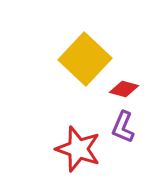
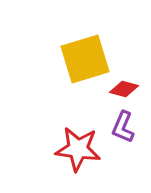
yellow square: rotated 30 degrees clockwise
red star: rotated 12 degrees counterclockwise
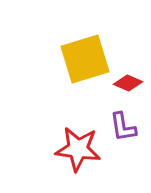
red diamond: moved 4 px right, 6 px up; rotated 8 degrees clockwise
purple L-shape: rotated 32 degrees counterclockwise
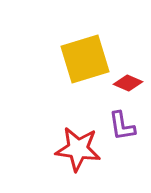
purple L-shape: moved 1 px left, 1 px up
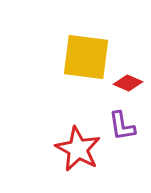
yellow square: moved 1 px right, 2 px up; rotated 24 degrees clockwise
red star: rotated 21 degrees clockwise
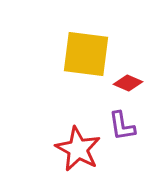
yellow square: moved 3 px up
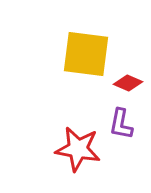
purple L-shape: moved 1 px left, 2 px up; rotated 20 degrees clockwise
red star: rotated 18 degrees counterclockwise
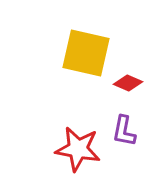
yellow square: moved 1 px up; rotated 6 degrees clockwise
purple L-shape: moved 3 px right, 7 px down
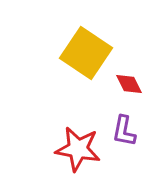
yellow square: rotated 21 degrees clockwise
red diamond: moved 1 px right, 1 px down; rotated 40 degrees clockwise
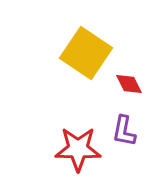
red star: rotated 9 degrees counterclockwise
